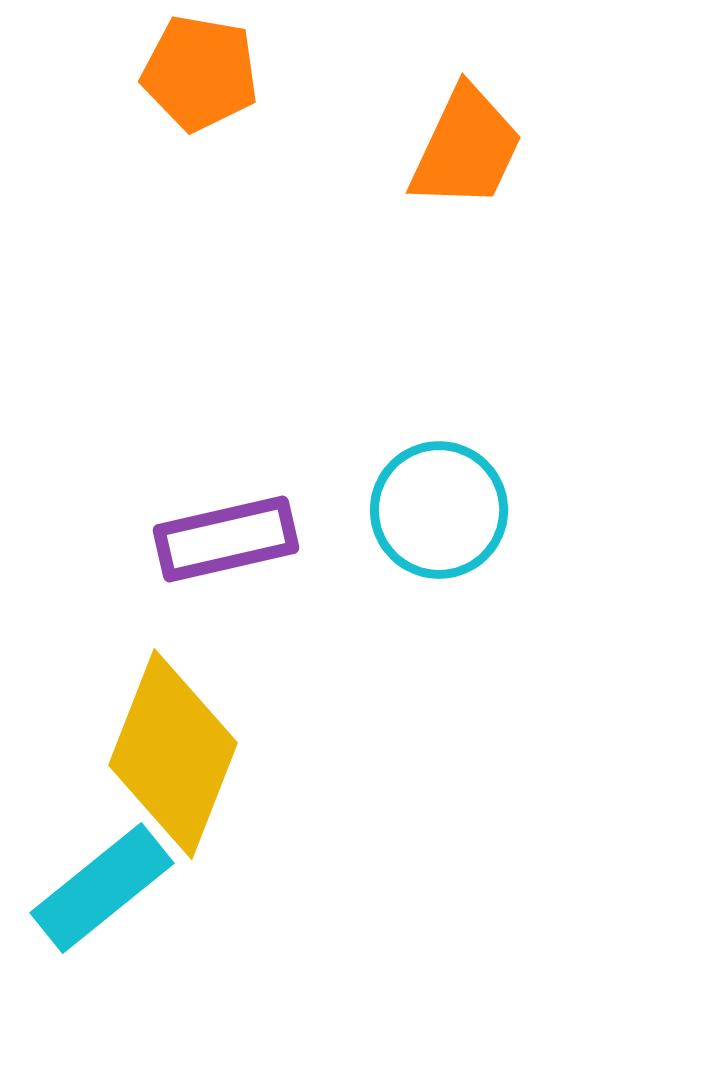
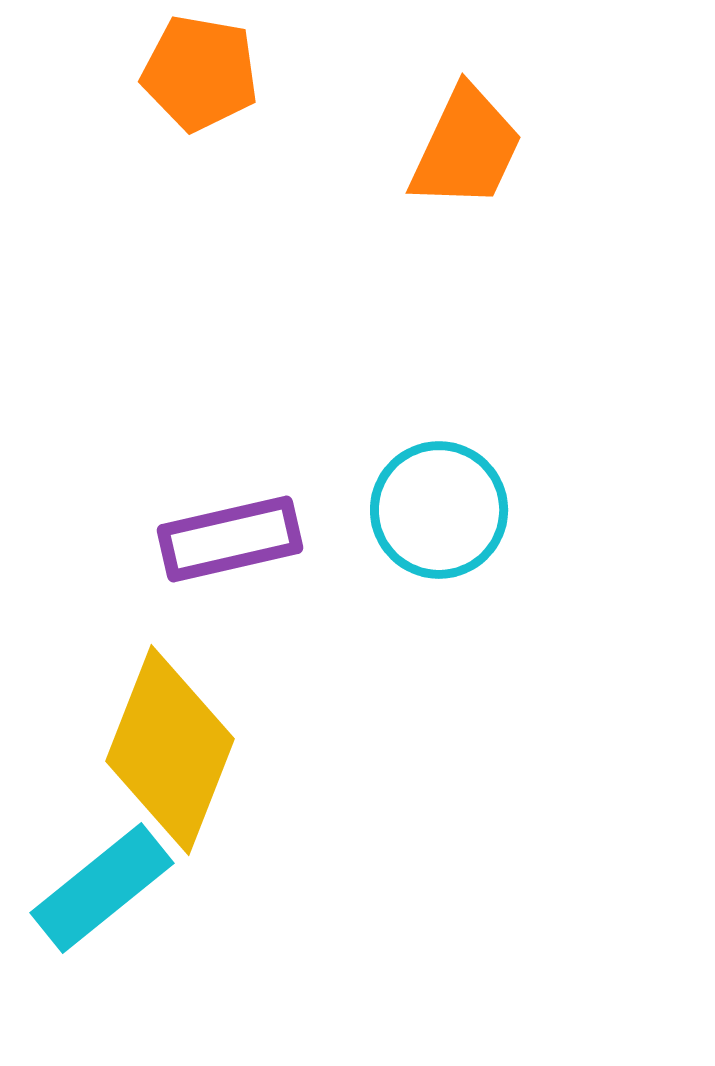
purple rectangle: moved 4 px right
yellow diamond: moved 3 px left, 4 px up
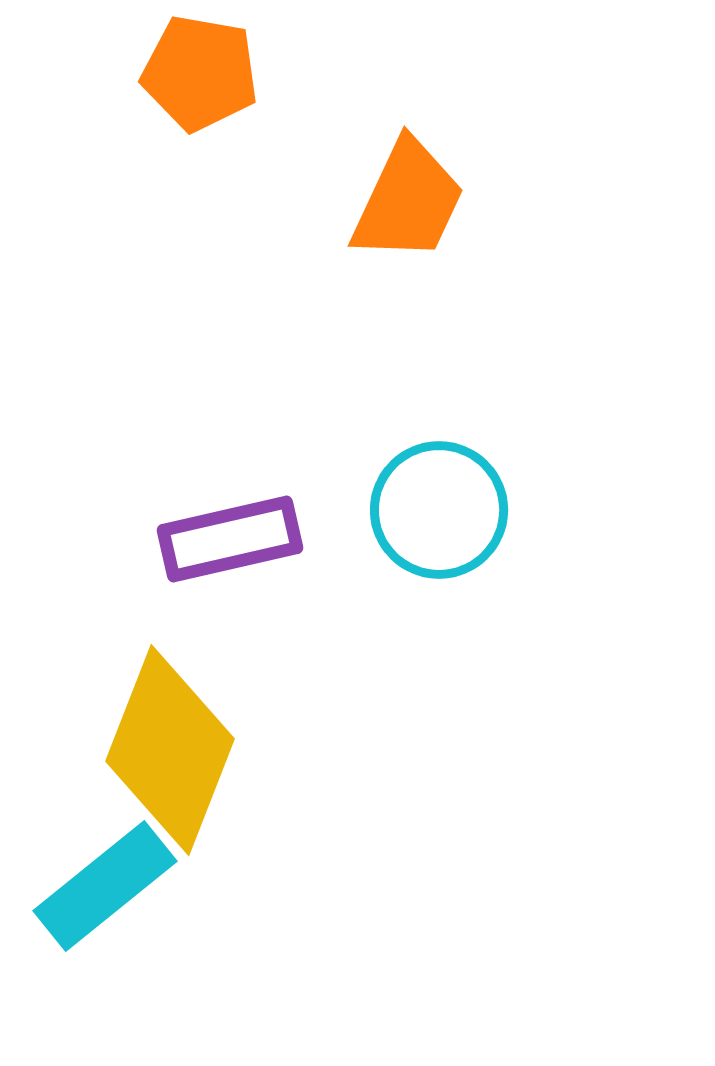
orange trapezoid: moved 58 px left, 53 px down
cyan rectangle: moved 3 px right, 2 px up
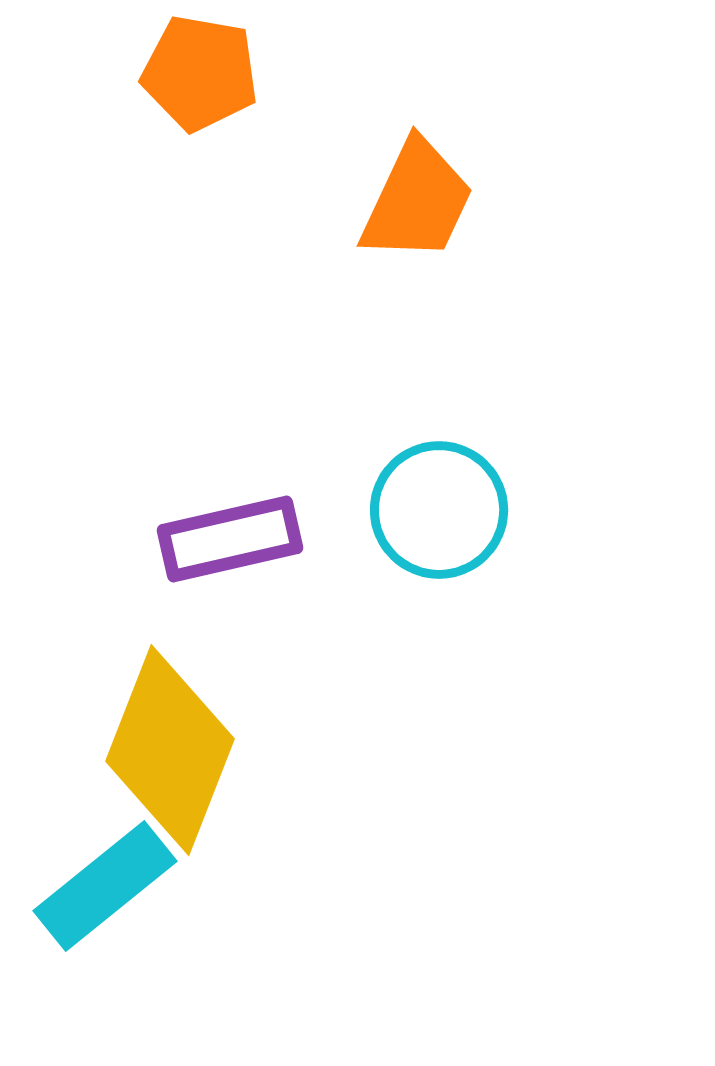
orange trapezoid: moved 9 px right
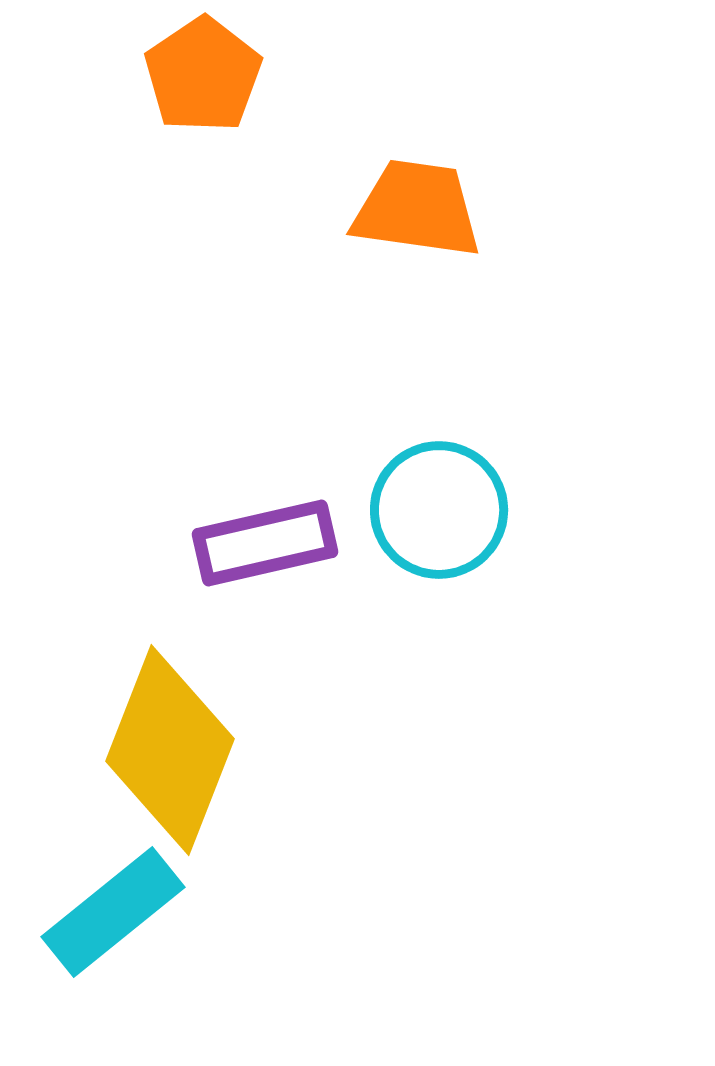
orange pentagon: moved 3 px right, 2 px down; rotated 28 degrees clockwise
orange trapezoid: moved 8 px down; rotated 107 degrees counterclockwise
purple rectangle: moved 35 px right, 4 px down
cyan rectangle: moved 8 px right, 26 px down
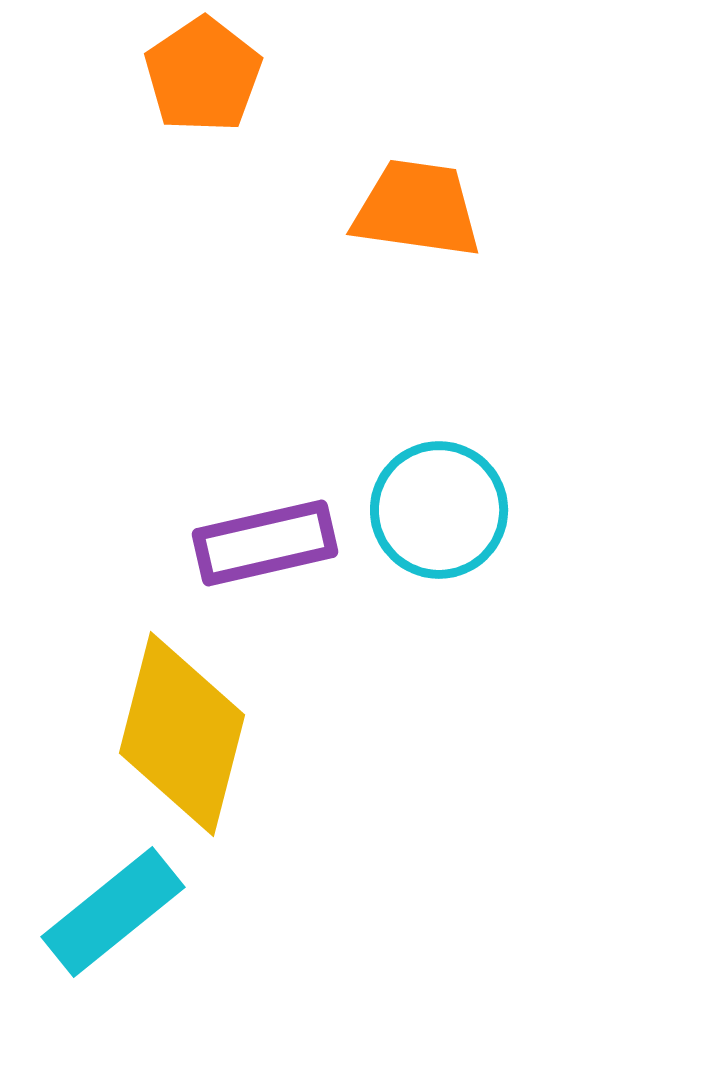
yellow diamond: moved 12 px right, 16 px up; rotated 7 degrees counterclockwise
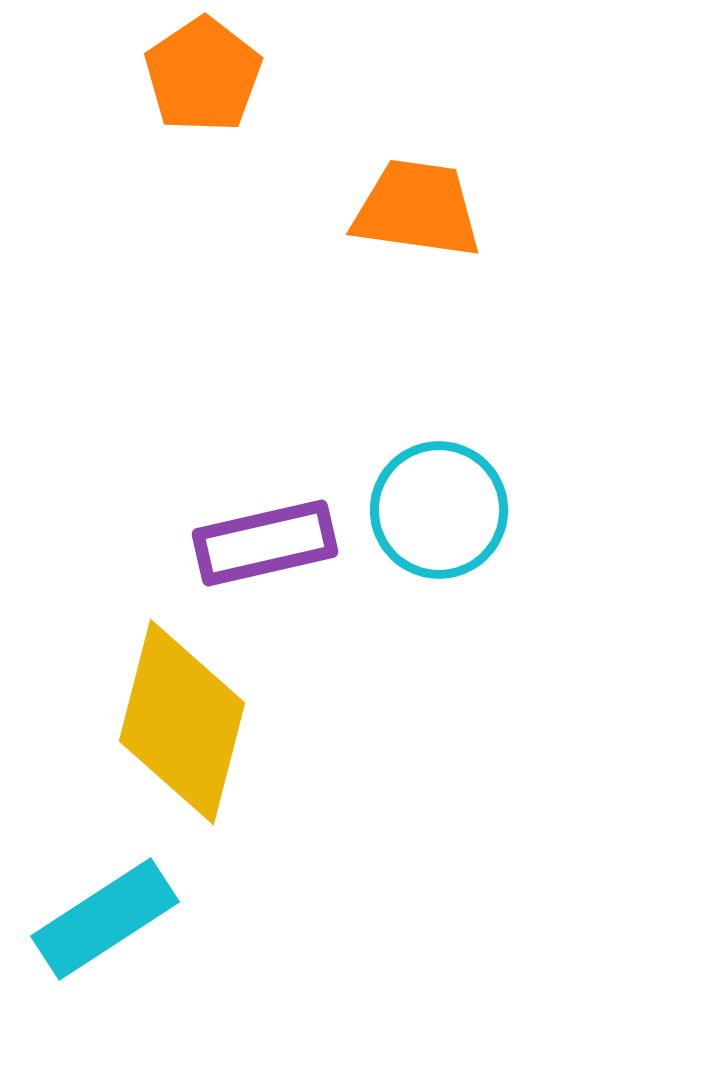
yellow diamond: moved 12 px up
cyan rectangle: moved 8 px left, 7 px down; rotated 6 degrees clockwise
